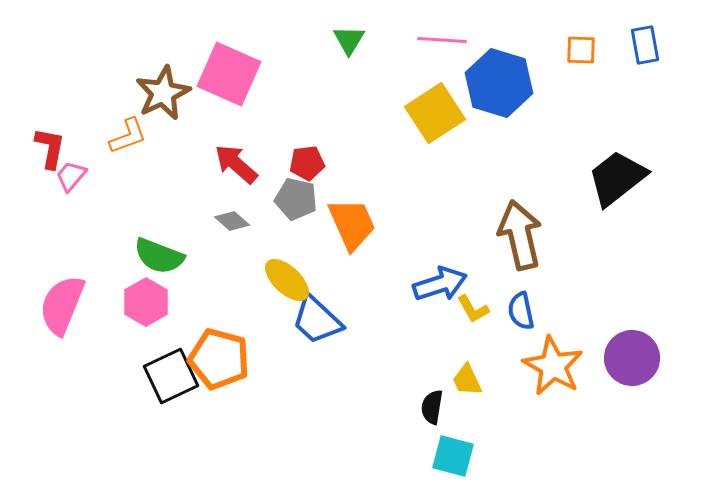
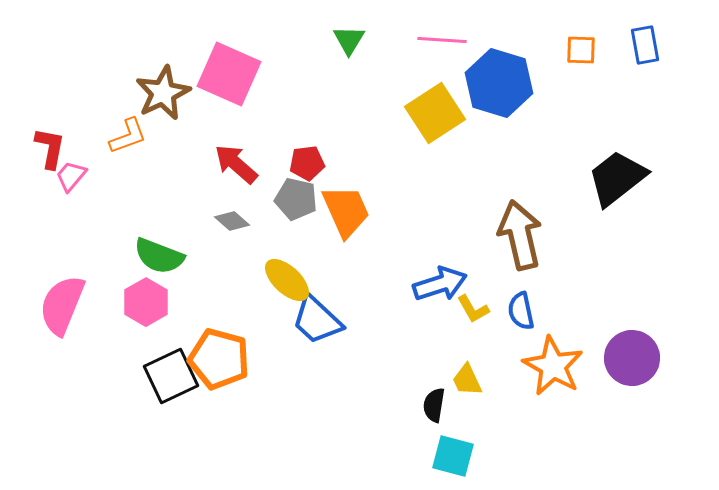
orange trapezoid: moved 6 px left, 13 px up
black semicircle: moved 2 px right, 2 px up
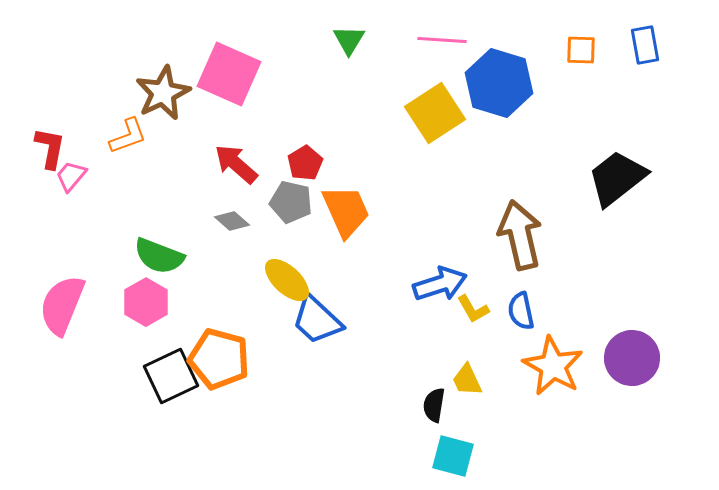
red pentagon: moved 2 px left; rotated 24 degrees counterclockwise
gray pentagon: moved 5 px left, 3 px down
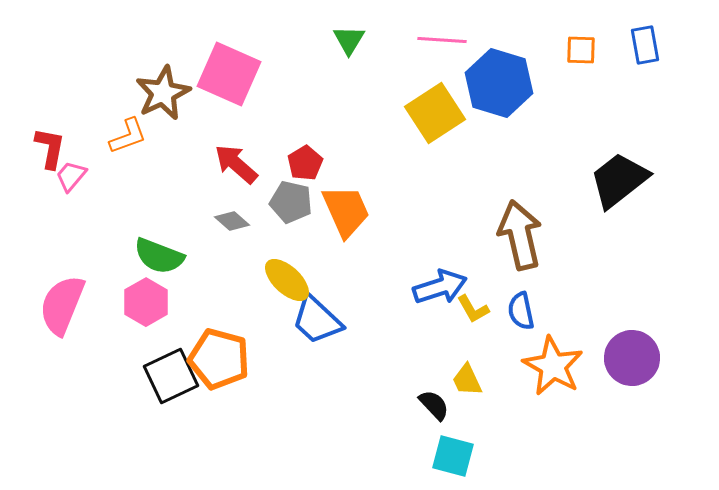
black trapezoid: moved 2 px right, 2 px down
blue arrow: moved 3 px down
black semicircle: rotated 128 degrees clockwise
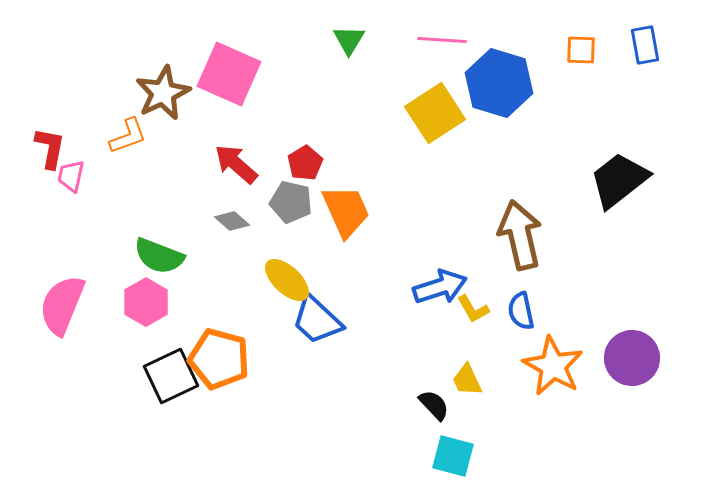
pink trapezoid: rotated 28 degrees counterclockwise
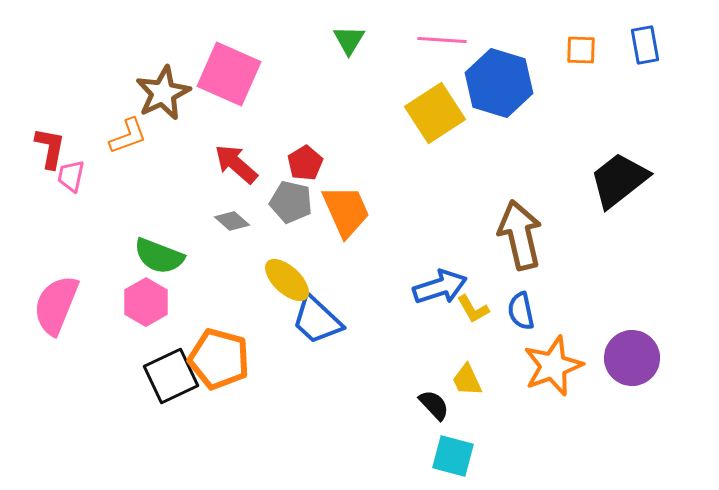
pink semicircle: moved 6 px left
orange star: rotated 22 degrees clockwise
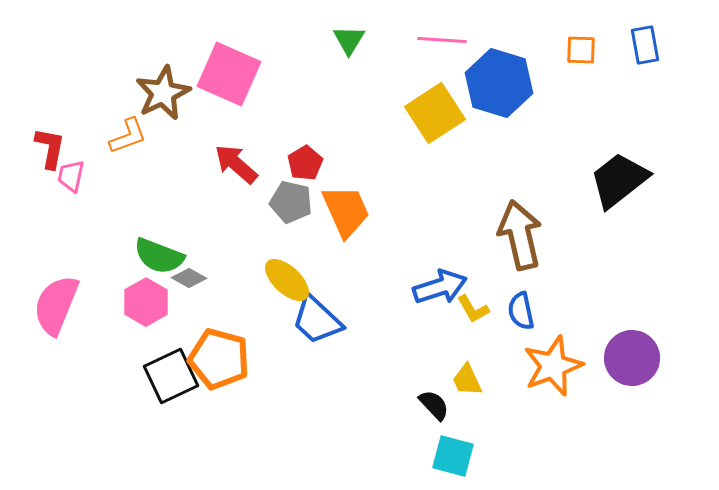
gray diamond: moved 43 px left, 57 px down; rotated 12 degrees counterclockwise
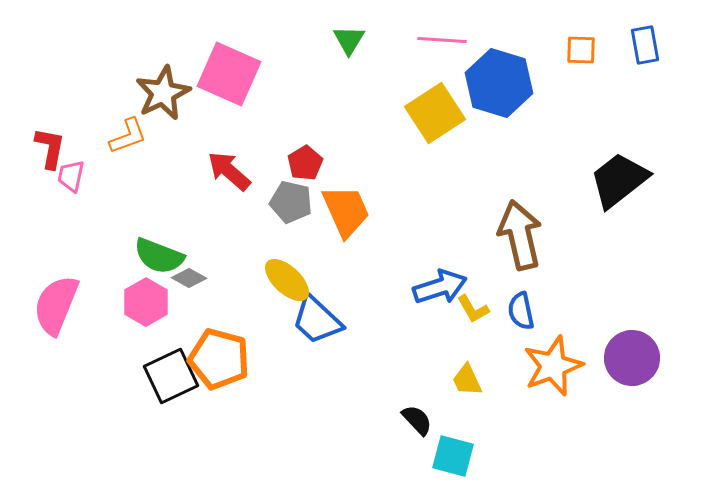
red arrow: moved 7 px left, 7 px down
black semicircle: moved 17 px left, 15 px down
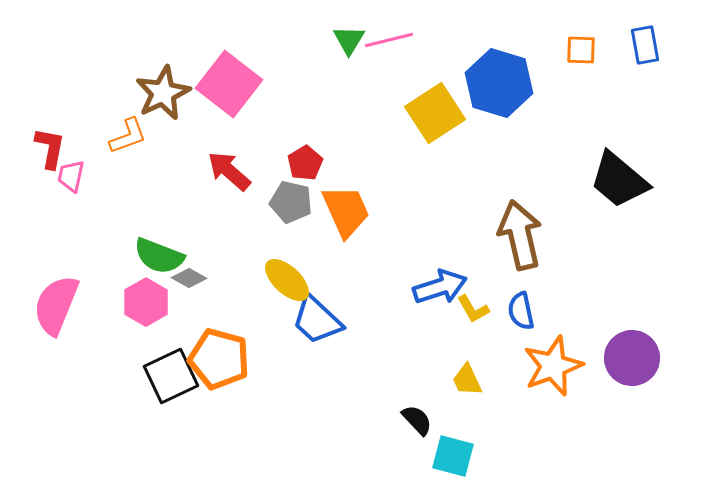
pink line: moved 53 px left; rotated 18 degrees counterclockwise
pink square: moved 10 px down; rotated 14 degrees clockwise
black trapezoid: rotated 102 degrees counterclockwise
